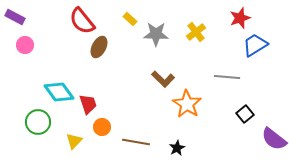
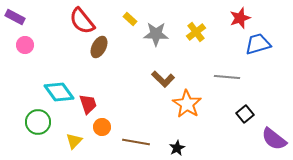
blue trapezoid: moved 3 px right, 1 px up; rotated 16 degrees clockwise
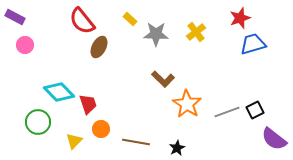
blue trapezoid: moved 5 px left
gray line: moved 35 px down; rotated 25 degrees counterclockwise
cyan diamond: rotated 8 degrees counterclockwise
black square: moved 10 px right, 4 px up; rotated 12 degrees clockwise
orange circle: moved 1 px left, 2 px down
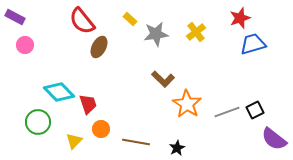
gray star: rotated 10 degrees counterclockwise
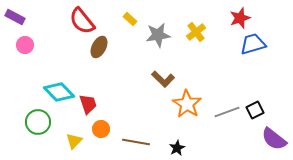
gray star: moved 2 px right, 1 px down
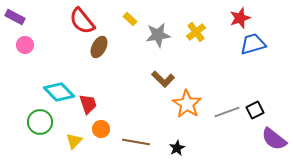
green circle: moved 2 px right
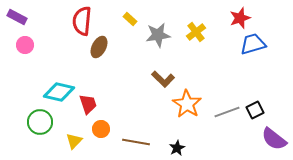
purple rectangle: moved 2 px right
red semicircle: rotated 44 degrees clockwise
cyan diamond: rotated 32 degrees counterclockwise
